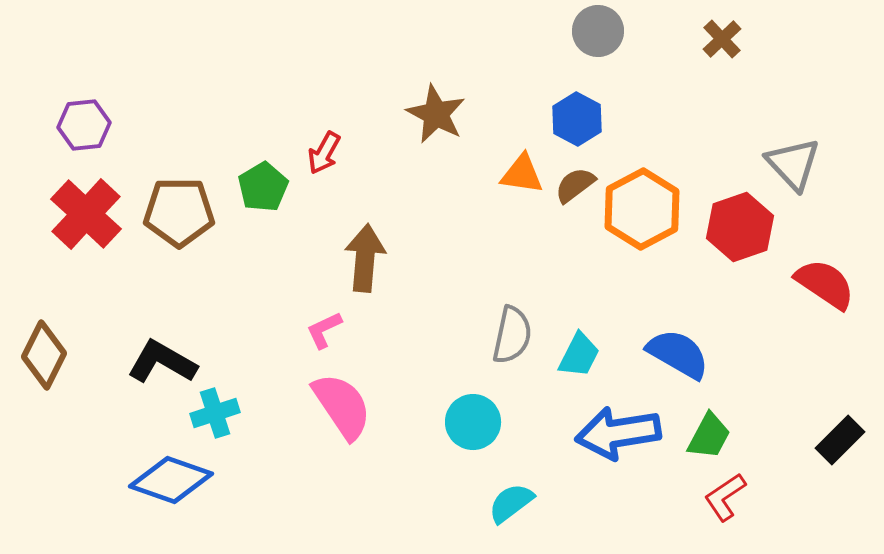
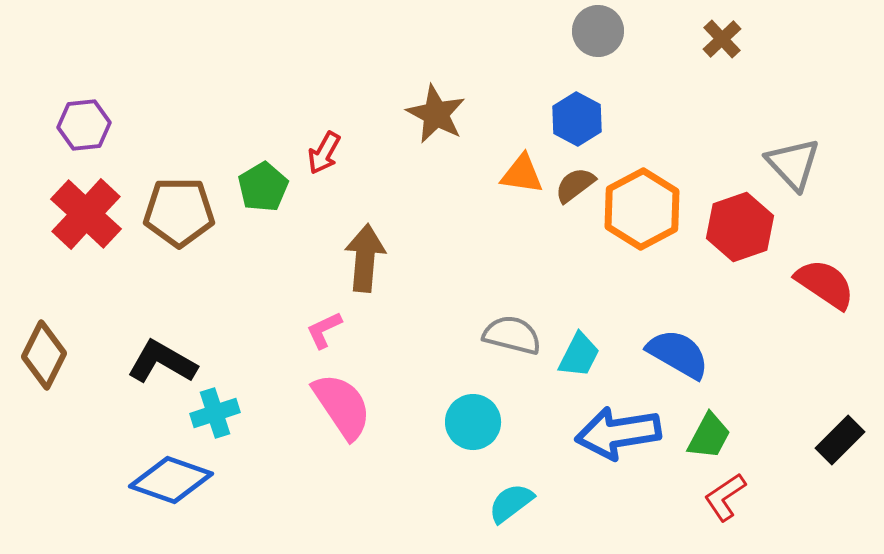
gray semicircle: rotated 88 degrees counterclockwise
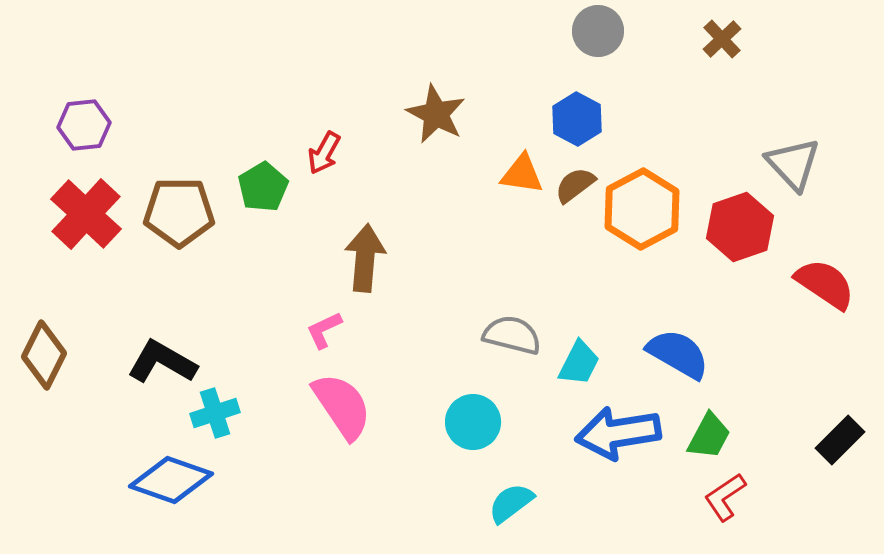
cyan trapezoid: moved 8 px down
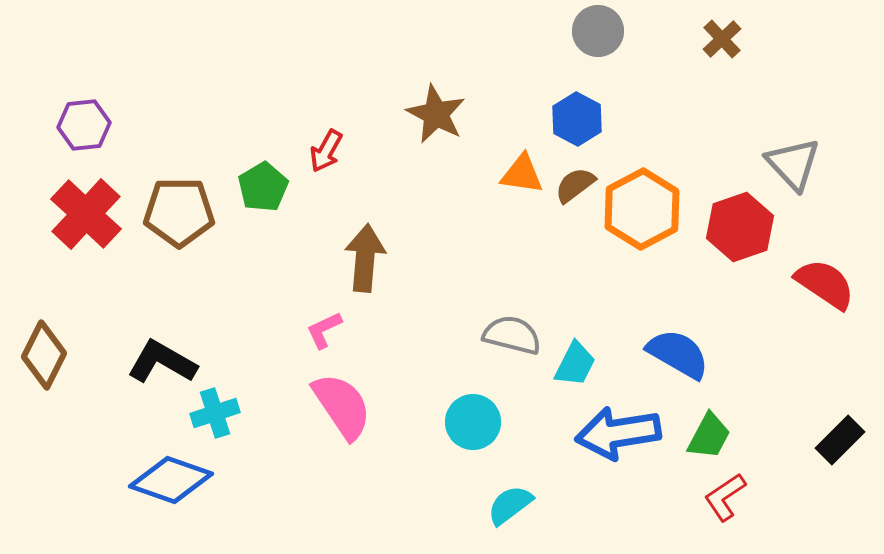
red arrow: moved 2 px right, 2 px up
cyan trapezoid: moved 4 px left, 1 px down
cyan semicircle: moved 1 px left, 2 px down
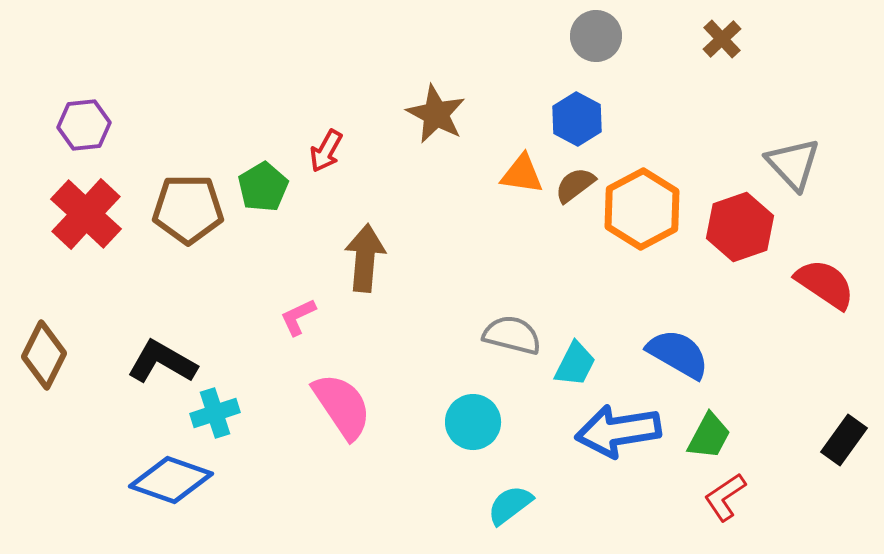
gray circle: moved 2 px left, 5 px down
brown pentagon: moved 9 px right, 3 px up
pink L-shape: moved 26 px left, 13 px up
blue arrow: moved 2 px up
black rectangle: moved 4 px right; rotated 9 degrees counterclockwise
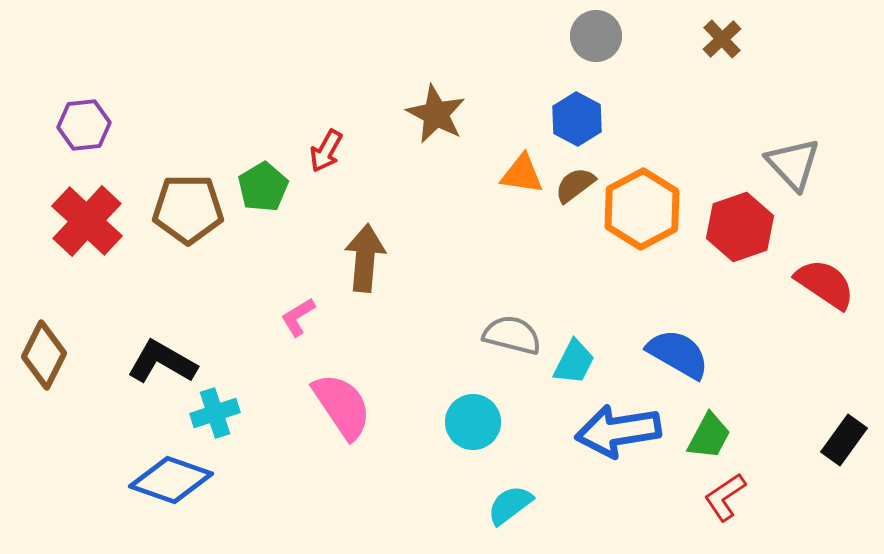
red cross: moved 1 px right, 7 px down
pink L-shape: rotated 6 degrees counterclockwise
cyan trapezoid: moved 1 px left, 2 px up
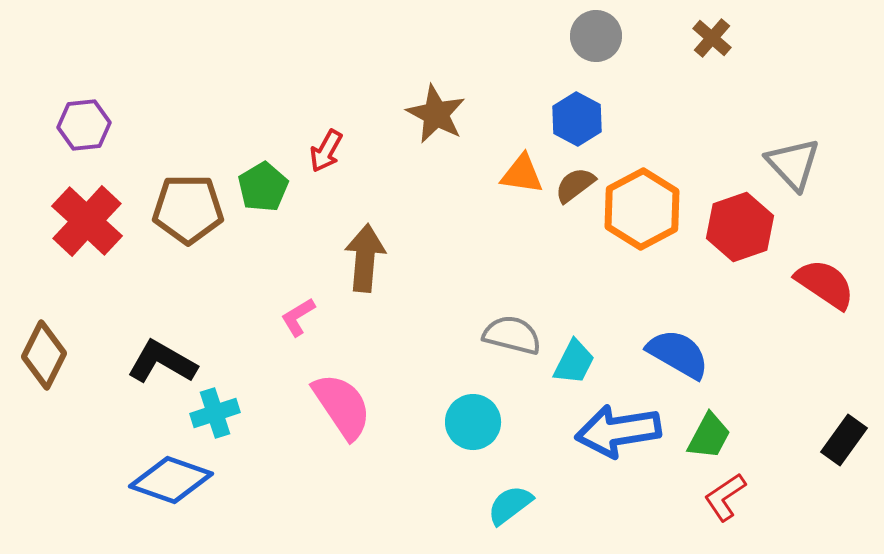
brown cross: moved 10 px left, 1 px up; rotated 6 degrees counterclockwise
